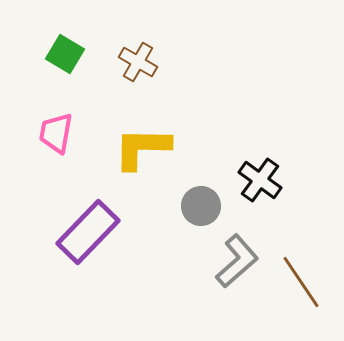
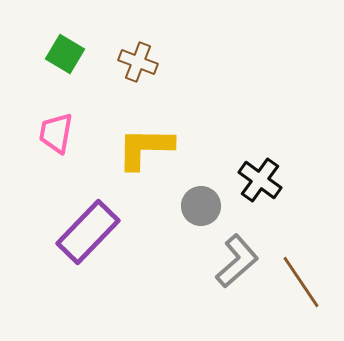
brown cross: rotated 9 degrees counterclockwise
yellow L-shape: moved 3 px right
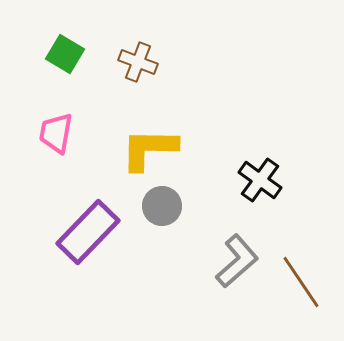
yellow L-shape: moved 4 px right, 1 px down
gray circle: moved 39 px left
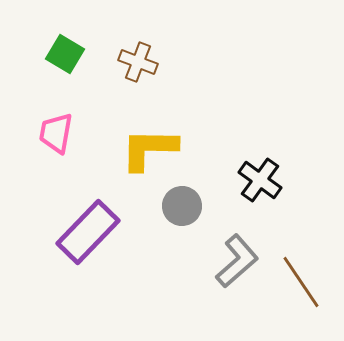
gray circle: moved 20 px right
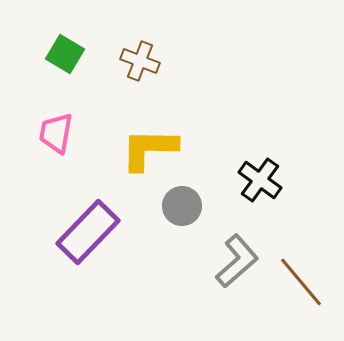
brown cross: moved 2 px right, 1 px up
brown line: rotated 6 degrees counterclockwise
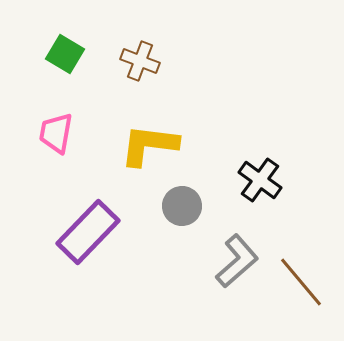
yellow L-shape: moved 4 px up; rotated 6 degrees clockwise
